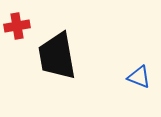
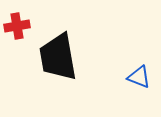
black trapezoid: moved 1 px right, 1 px down
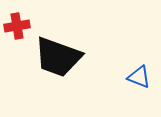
black trapezoid: rotated 60 degrees counterclockwise
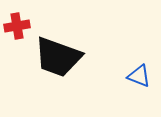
blue triangle: moved 1 px up
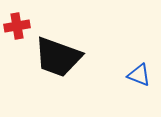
blue triangle: moved 1 px up
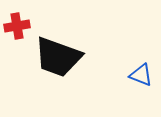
blue triangle: moved 2 px right
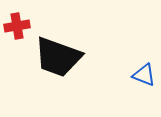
blue triangle: moved 3 px right
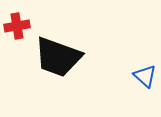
blue triangle: moved 1 px right, 1 px down; rotated 20 degrees clockwise
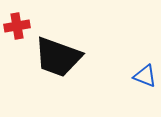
blue triangle: rotated 20 degrees counterclockwise
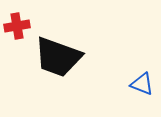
blue triangle: moved 3 px left, 8 px down
